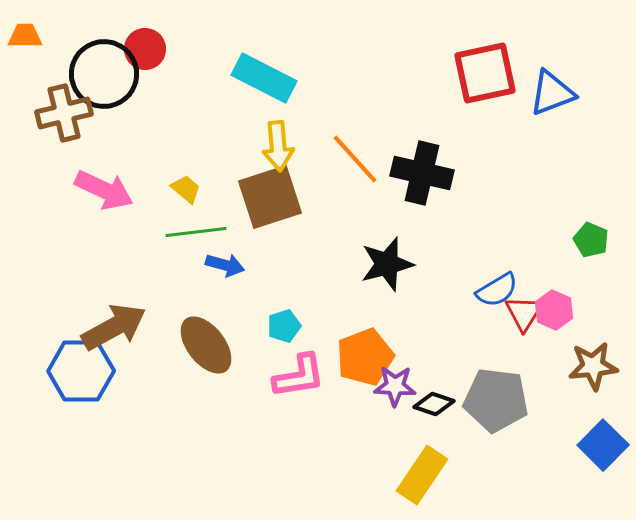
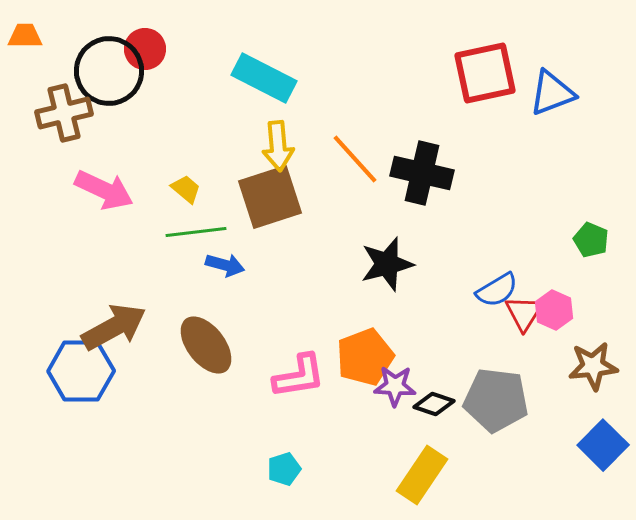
black circle: moved 5 px right, 3 px up
cyan pentagon: moved 143 px down
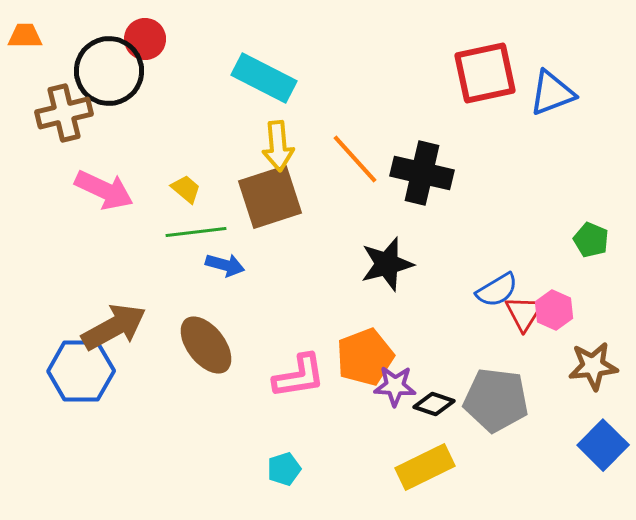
red circle: moved 10 px up
yellow rectangle: moved 3 px right, 8 px up; rotated 30 degrees clockwise
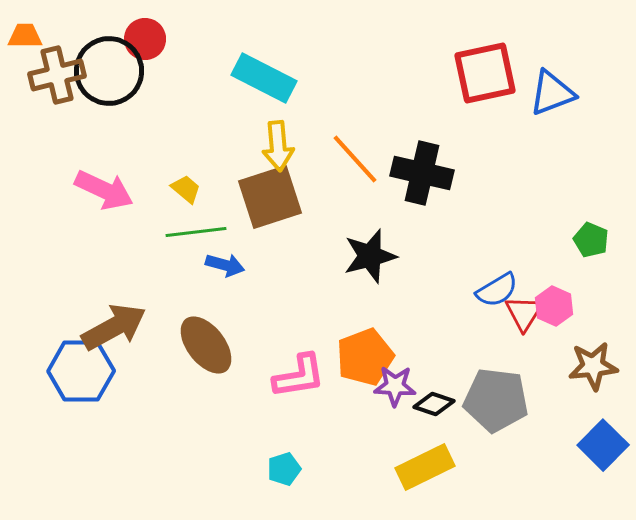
brown cross: moved 7 px left, 38 px up
black star: moved 17 px left, 8 px up
pink hexagon: moved 4 px up
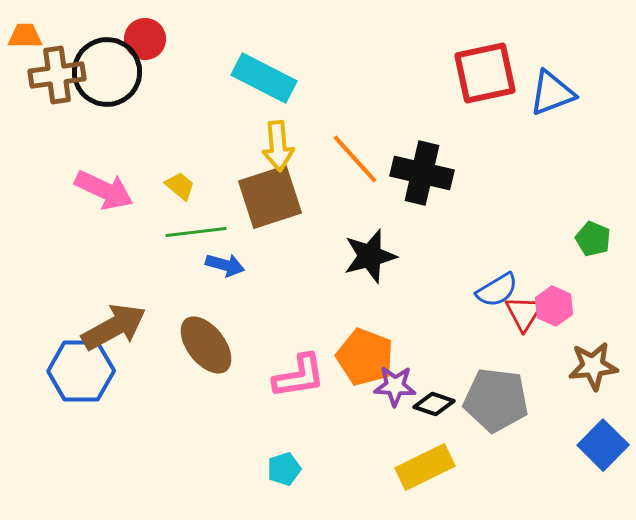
black circle: moved 2 px left, 1 px down
brown cross: rotated 6 degrees clockwise
yellow trapezoid: moved 6 px left, 3 px up
green pentagon: moved 2 px right, 1 px up
orange pentagon: rotated 30 degrees counterclockwise
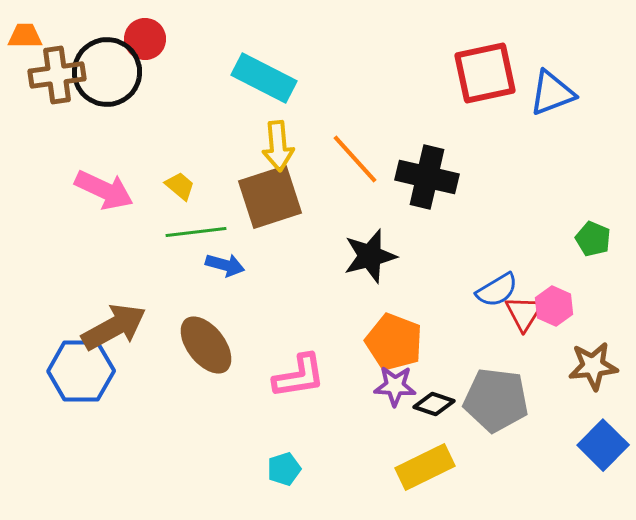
black cross: moved 5 px right, 4 px down
orange pentagon: moved 29 px right, 15 px up
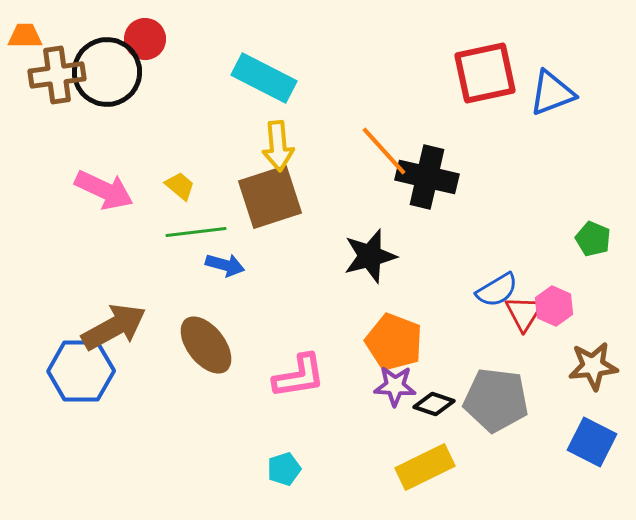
orange line: moved 29 px right, 8 px up
blue square: moved 11 px left, 3 px up; rotated 18 degrees counterclockwise
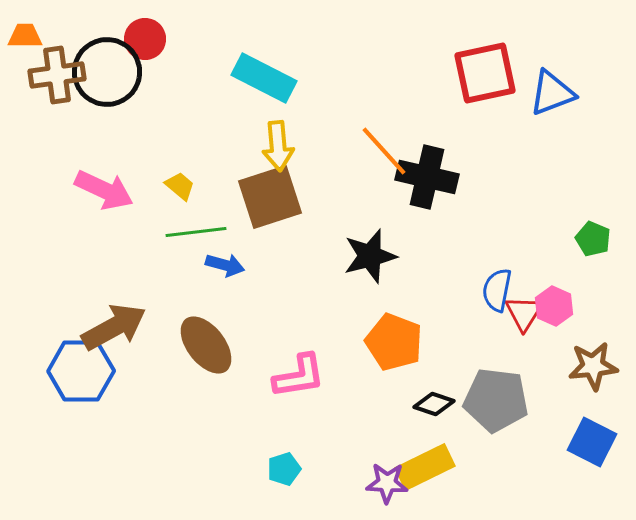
blue semicircle: rotated 132 degrees clockwise
purple star: moved 8 px left, 97 px down
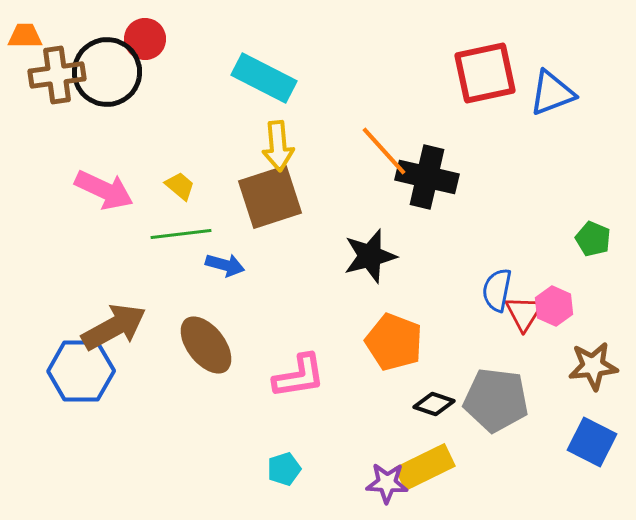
green line: moved 15 px left, 2 px down
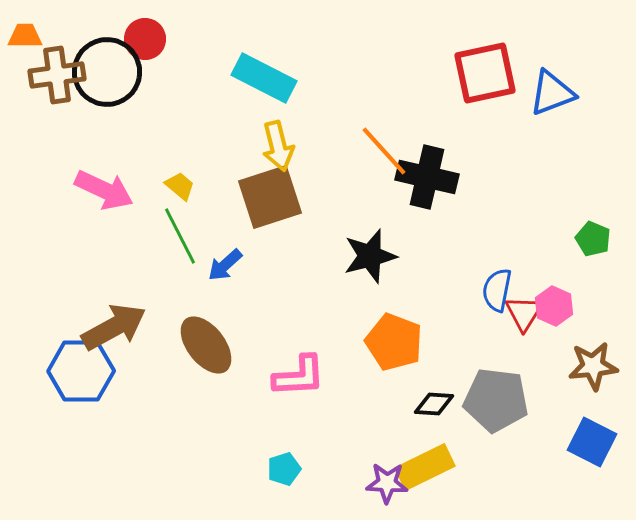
yellow arrow: rotated 9 degrees counterclockwise
green line: moved 1 px left, 2 px down; rotated 70 degrees clockwise
blue arrow: rotated 123 degrees clockwise
pink L-shape: rotated 6 degrees clockwise
black diamond: rotated 15 degrees counterclockwise
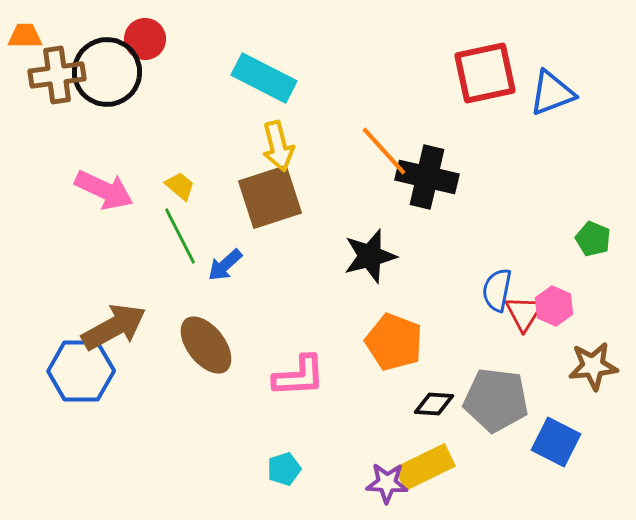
blue square: moved 36 px left
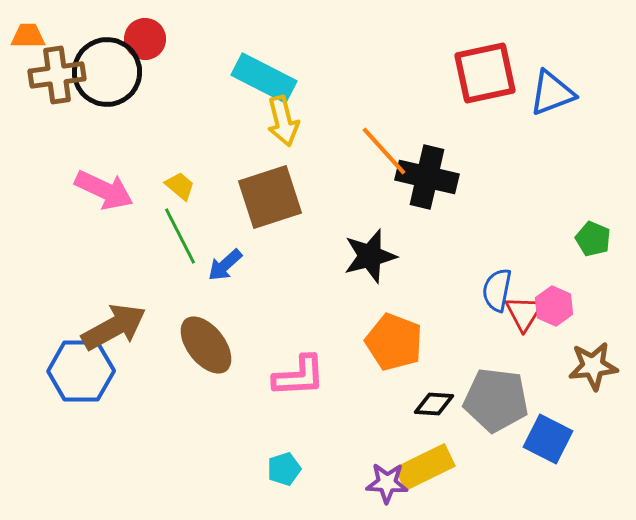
orange trapezoid: moved 3 px right
yellow arrow: moved 5 px right, 25 px up
blue square: moved 8 px left, 3 px up
